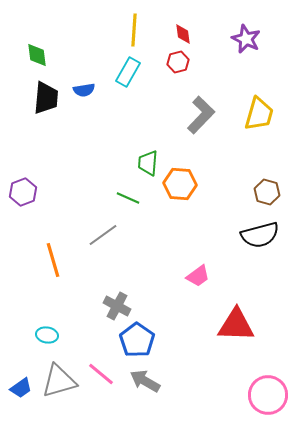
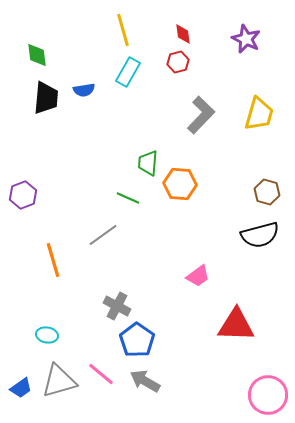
yellow line: moved 11 px left; rotated 20 degrees counterclockwise
purple hexagon: moved 3 px down
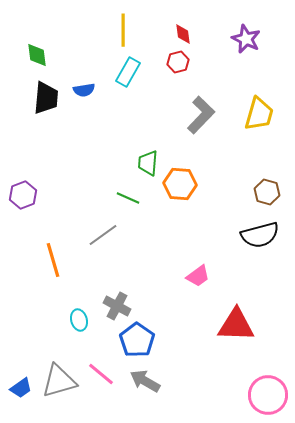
yellow line: rotated 16 degrees clockwise
cyan ellipse: moved 32 px right, 15 px up; rotated 65 degrees clockwise
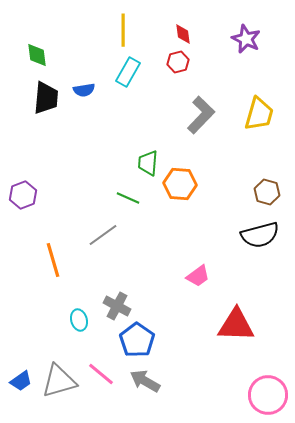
blue trapezoid: moved 7 px up
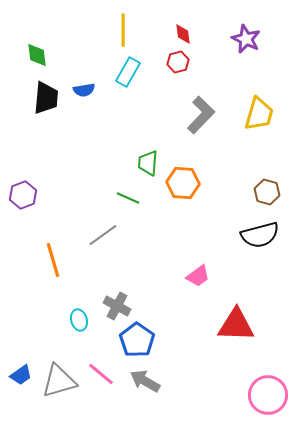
orange hexagon: moved 3 px right, 1 px up
blue trapezoid: moved 6 px up
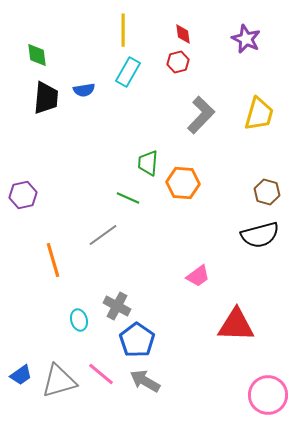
purple hexagon: rotated 8 degrees clockwise
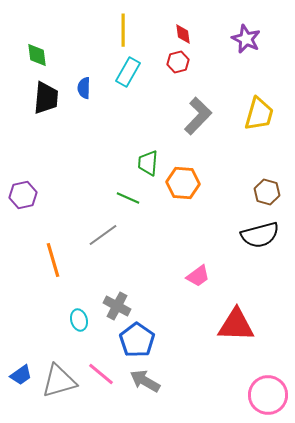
blue semicircle: moved 2 px up; rotated 100 degrees clockwise
gray L-shape: moved 3 px left, 1 px down
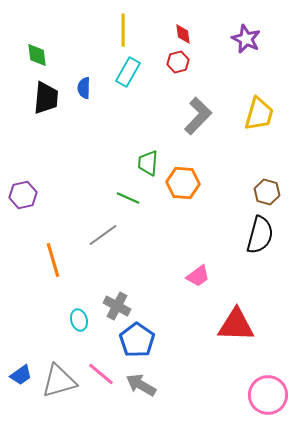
black semicircle: rotated 60 degrees counterclockwise
gray arrow: moved 4 px left, 4 px down
